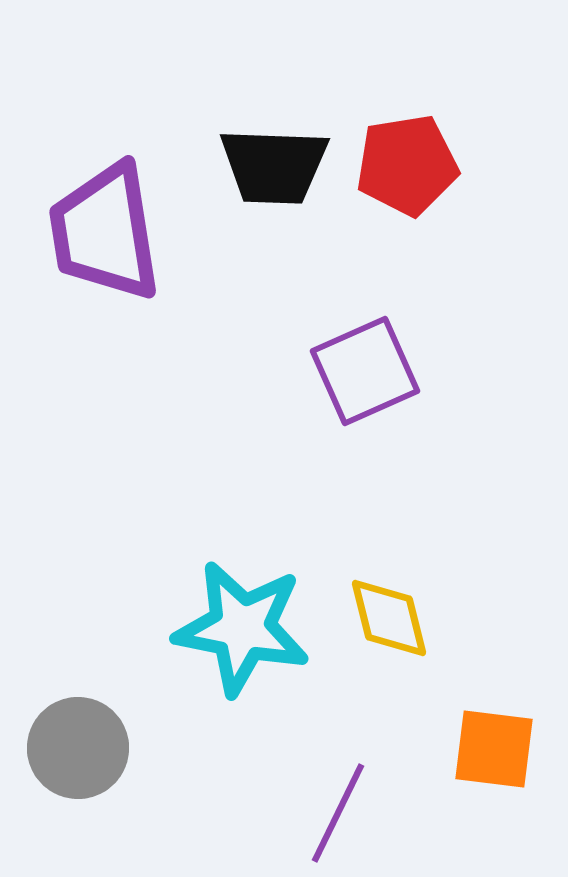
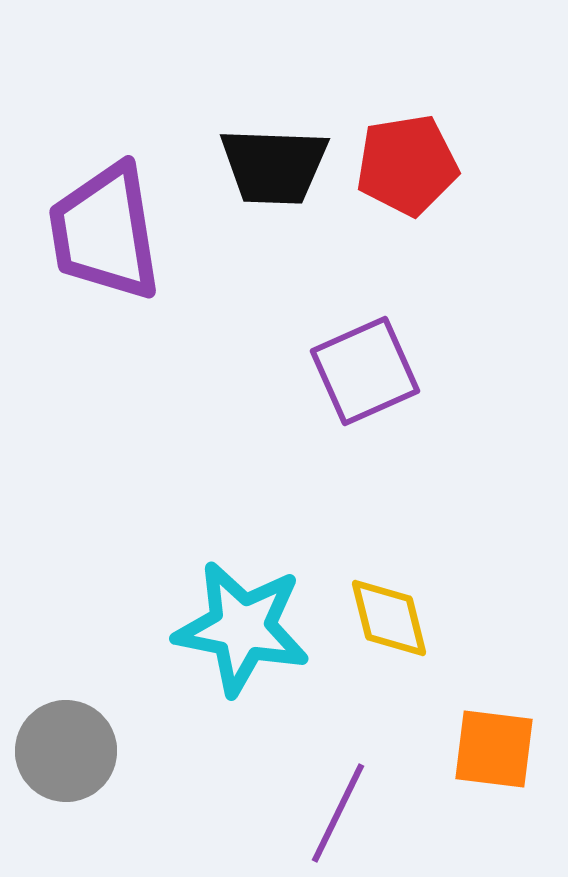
gray circle: moved 12 px left, 3 px down
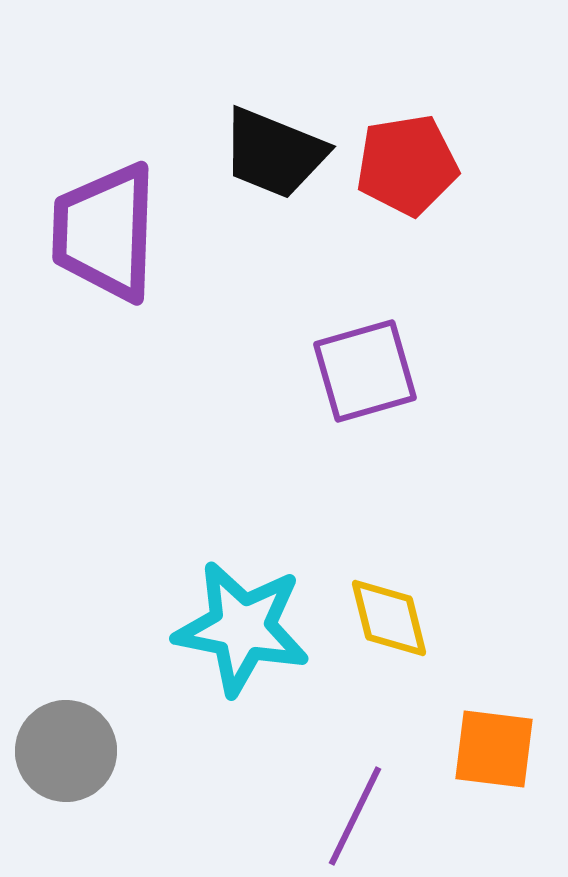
black trapezoid: moved 13 px up; rotated 20 degrees clockwise
purple trapezoid: rotated 11 degrees clockwise
purple square: rotated 8 degrees clockwise
purple line: moved 17 px right, 3 px down
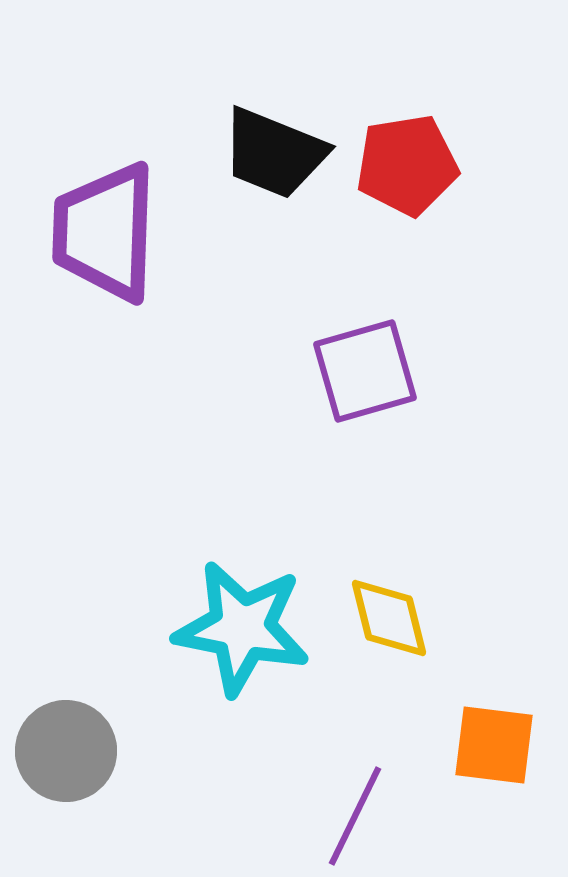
orange square: moved 4 px up
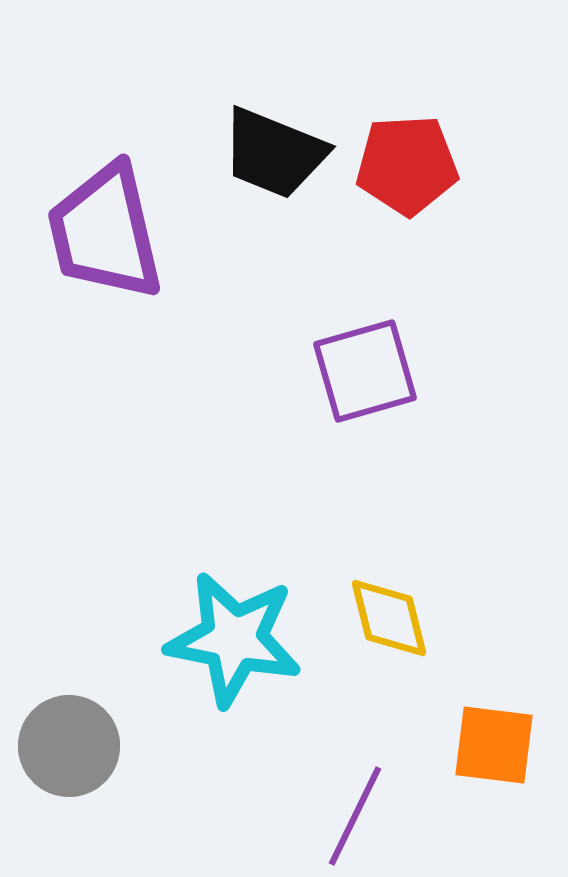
red pentagon: rotated 6 degrees clockwise
purple trapezoid: rotated 15 degrees counterclockwise
cyan star: moved 8 px left, 11 px down
gray circle: moved 3 px right, 5 px up
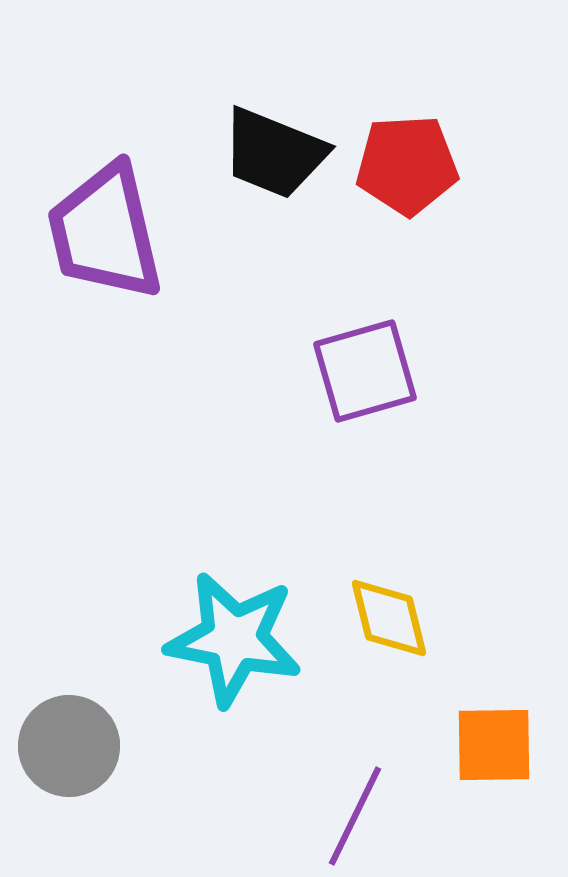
orange square: rotated 8 degrees counterclockwise
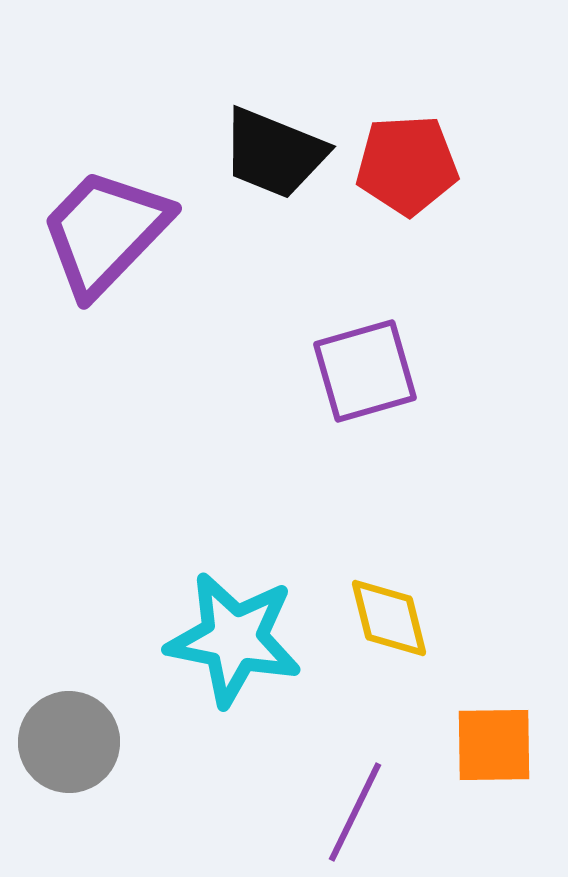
purple trapezoid: rotated 57 degrees clockwise
gray circle: moved 4 px up
purple line: moved 4 px up
